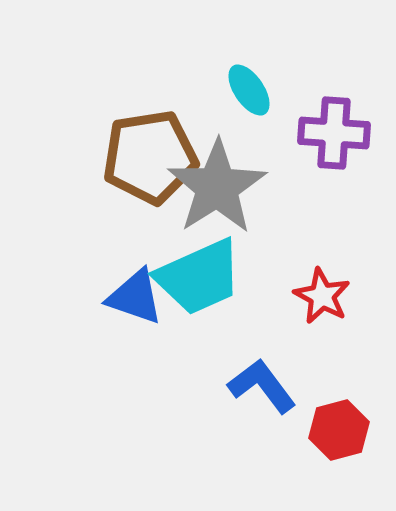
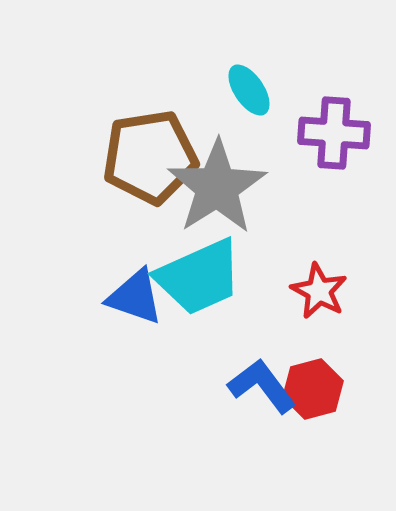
red star: moved 3 px left, 5 px up
red hexagon: moved 26 px left, 41 px up
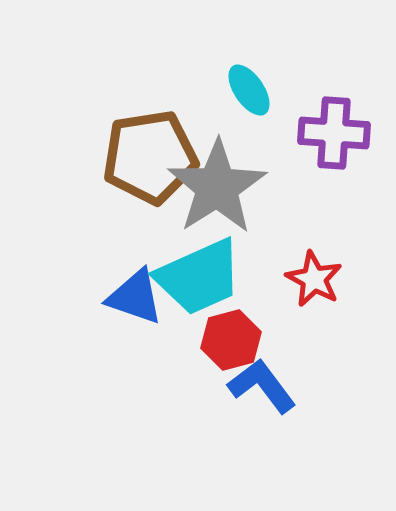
red star: moved 5 px left, 12 px up
red hexagon: moved 82 px left, 49 px up
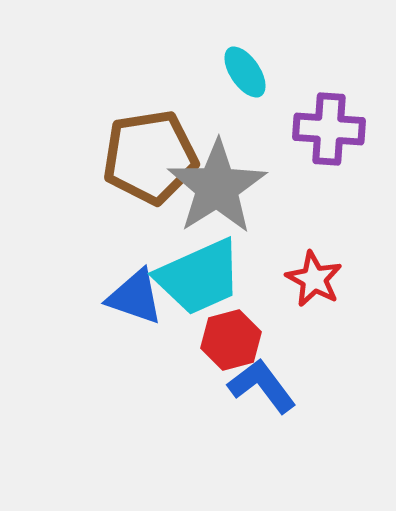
cyan ellipse: moved 4 px left, 18 px up
purple cross: moved 5 px left, 4 px up
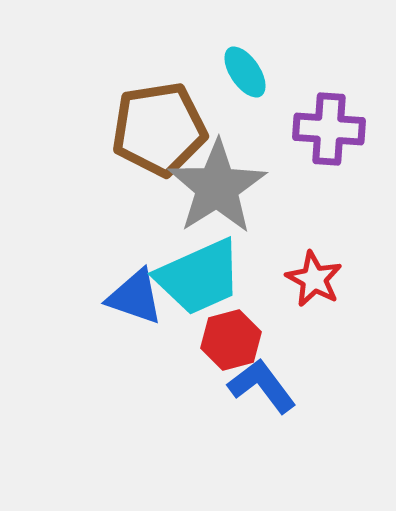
brown pentagon: moved 9 px right, 28 px up
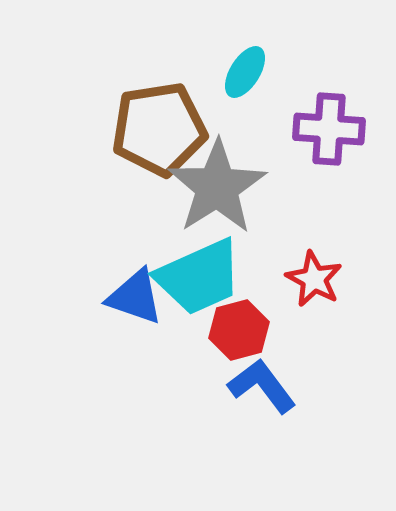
cyan ellipse: rotated 66 degrees clockwise
red hexagon: moved 8 px right, 10 px up
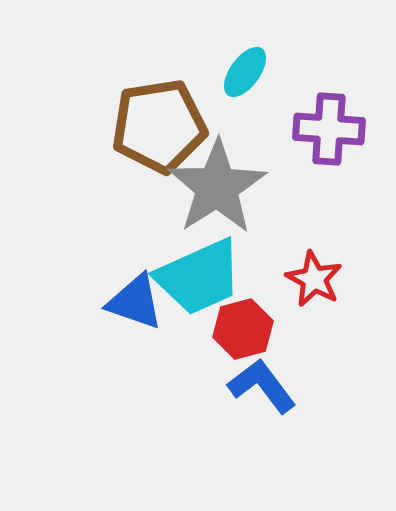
cyan ellipse: rotated 4 degrees clockwise
brown pentagon: moved 3 px up
blue triangle: moved 5 px down
red hexagon: moved 4 px right, 1 px up
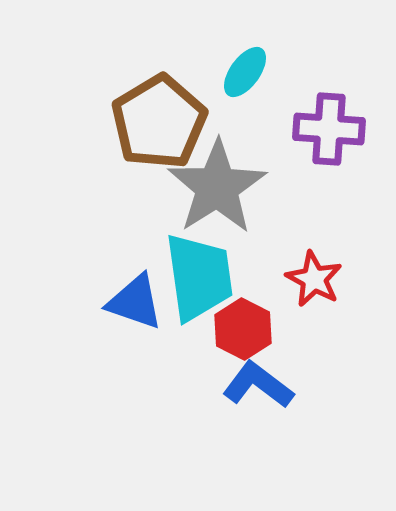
brown pentagon: moved 4 px up; rotated 22 degrees counterclockwise
cyan trapezoid: rotated 74 degrees counterclockwise
red hexagon: rotated 18 degrees counterclockwise
blue L-shape: moved 4 px left, 1 px up; rotated 16 degrees counterclockwise
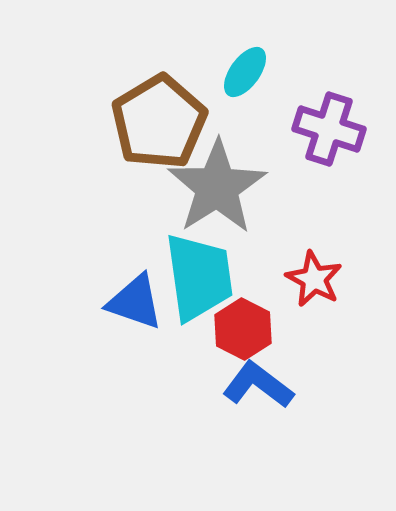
purple cross: rotated 14 degrees clockwise
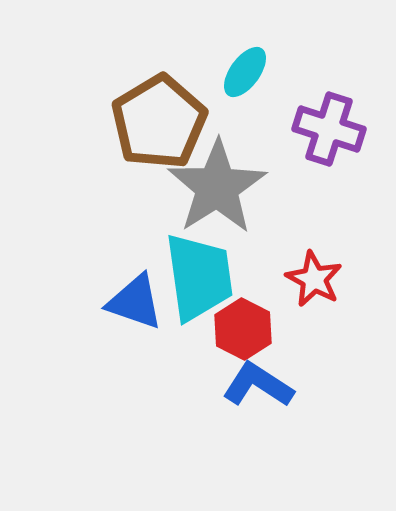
blue L-shape: rotated 4 degrees counterclockwise
